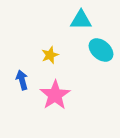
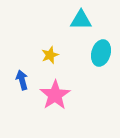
cyan ellipse: moved 3 px down; rotated 65 degrees clockwise
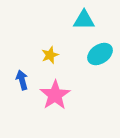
cyan triangle: moved 3 px right
cyan ellipse: moved 1 px left, 1 px down; rotated 40 degrees clockwise
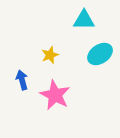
pink star: rotated 12 degrees counterclockwise
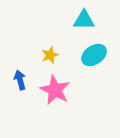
cyan ellipse: moved 6 px left, 1 px down
blue arrow: moved 2 px left
pink star: moved 5 px up
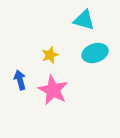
cyan triangle: rotated 15 degrees clockwise
cyan ellipse: moved 1 px right, 2 px up; rotated 15 degrees clockwise
pink star: moved 2 px left
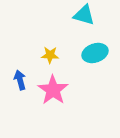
cyan triangle: moved 5 px up
yellow star: rotated 24 degrees clockwise
pink star: rotated 8 degrees clockwise
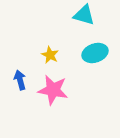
yellow star: rotated 24 degrees clockwise
pink star: rotated 24 degrees counterclockwise
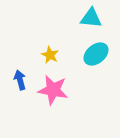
cyan triangle: moved 7 px right, 3 px down; rotated 10 degrees counterclockwise
cyan ellipse: moved 1 px right, 1 px down; rotated 20 degrees counterclockwise
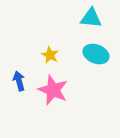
cyan ellipse: rotated 60 degrees clockwise
blue arrow: moved 1 px left, 1 px down
pink star: rotated 12 degrees clockwise
